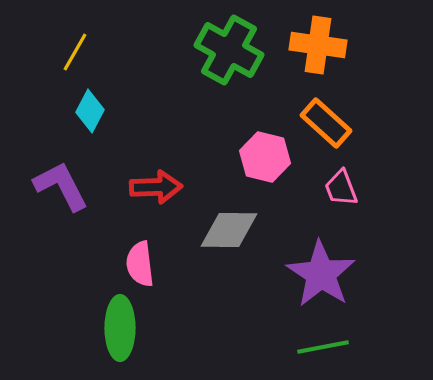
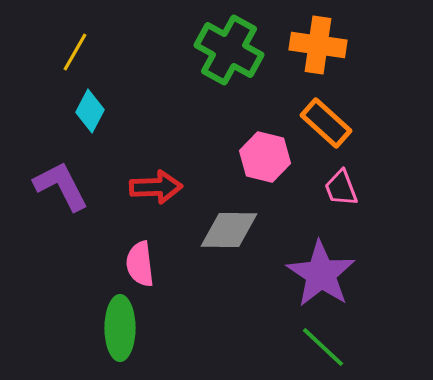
green line: rotated 54 degrees clockwise
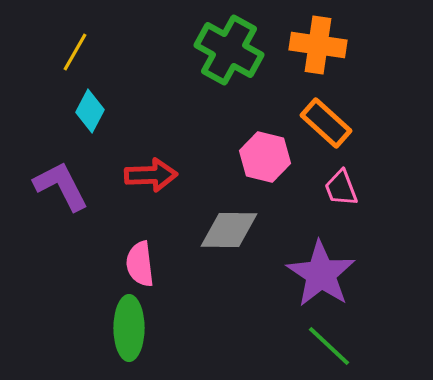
red arrow: moved 5 px left, 12 px up
green ellipse: moved 9 px right
green line: moved 6 px right, 1 px up
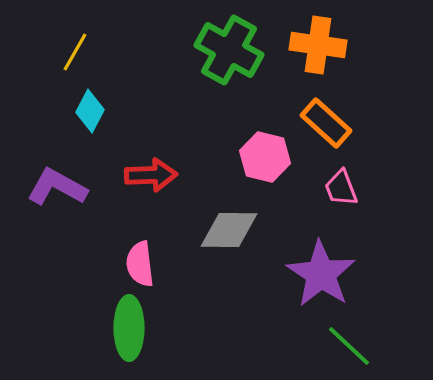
purple L-shape: moved 4 px left, 1 px down; rotated 34 degrees counterclockwise
green line: moved 20 px right
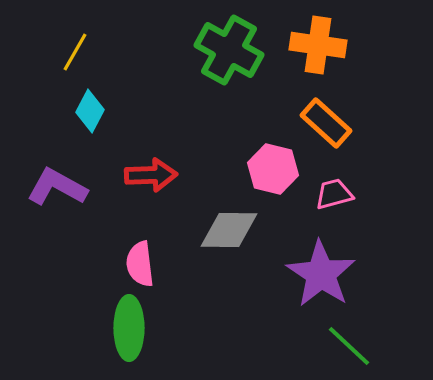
pink hexagon: moved 8 px right, 12 px down
pink trapezoid: moved 7 px left, 6 px down; rotated 96 degrees clockwise
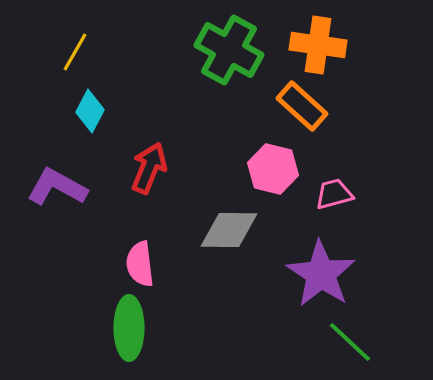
orange rectangle: moved 24 px left, 17 px up
red arrow: moved 2 px left, 7 px up; rotated 66 degrees counterclockwise
green line: moved 1 px right, 4 px up
